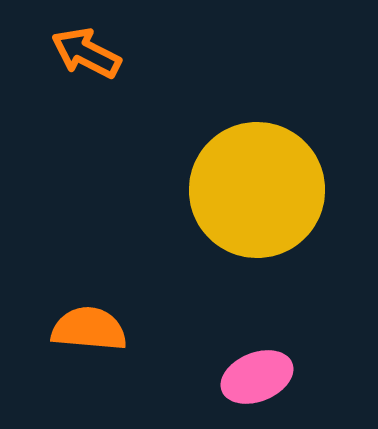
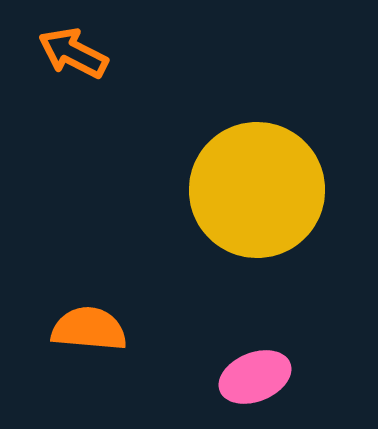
orange arrow: moved 13 px left
pink ellipse: moved 2 px left
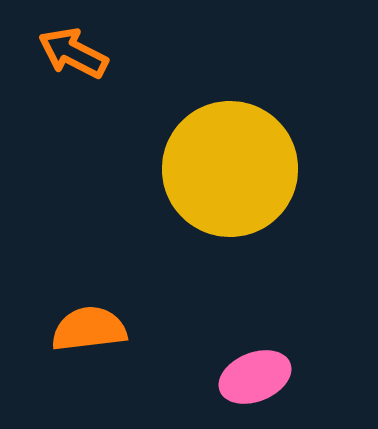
yellow circle: moved 27 px left, 21 px up
orange semicircle: rotated 12 degrees counterclockwise
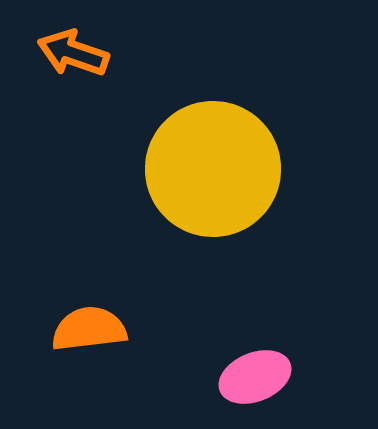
orange arrow: rotated 8 degrees counterclockwise
yellow circle: moved 17 px left
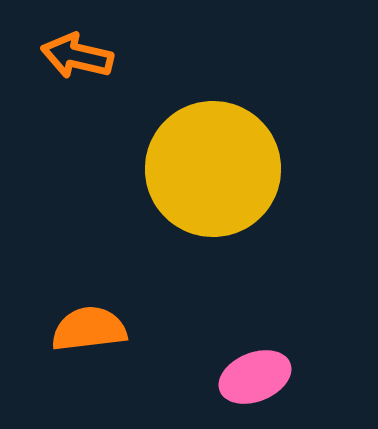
orange arrow: moved 4 px right, 3 px down; rotated 6 degrees counterclockwise
